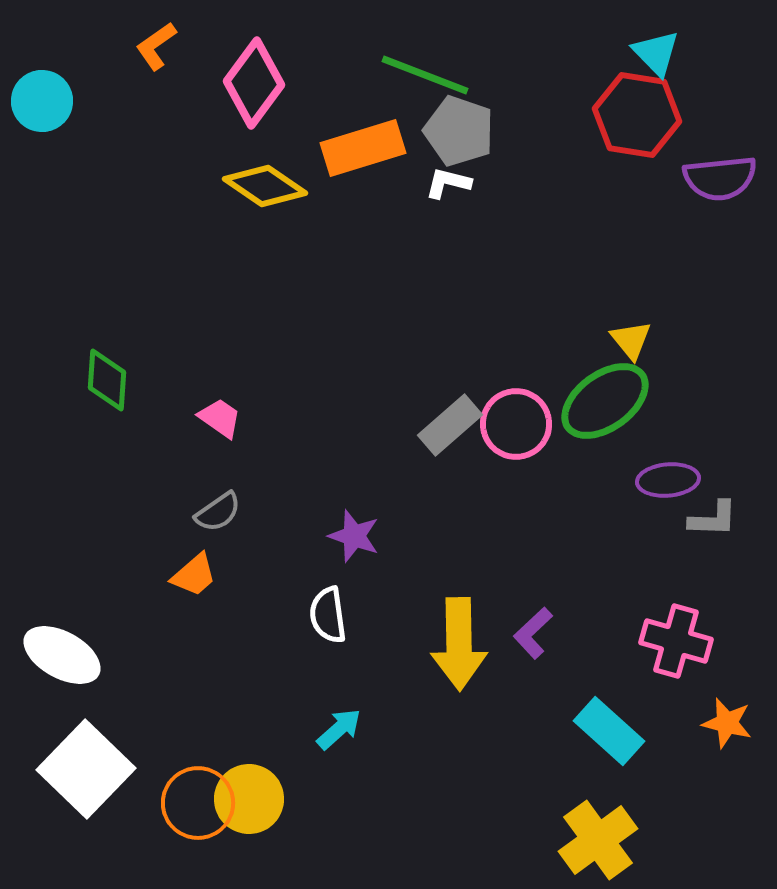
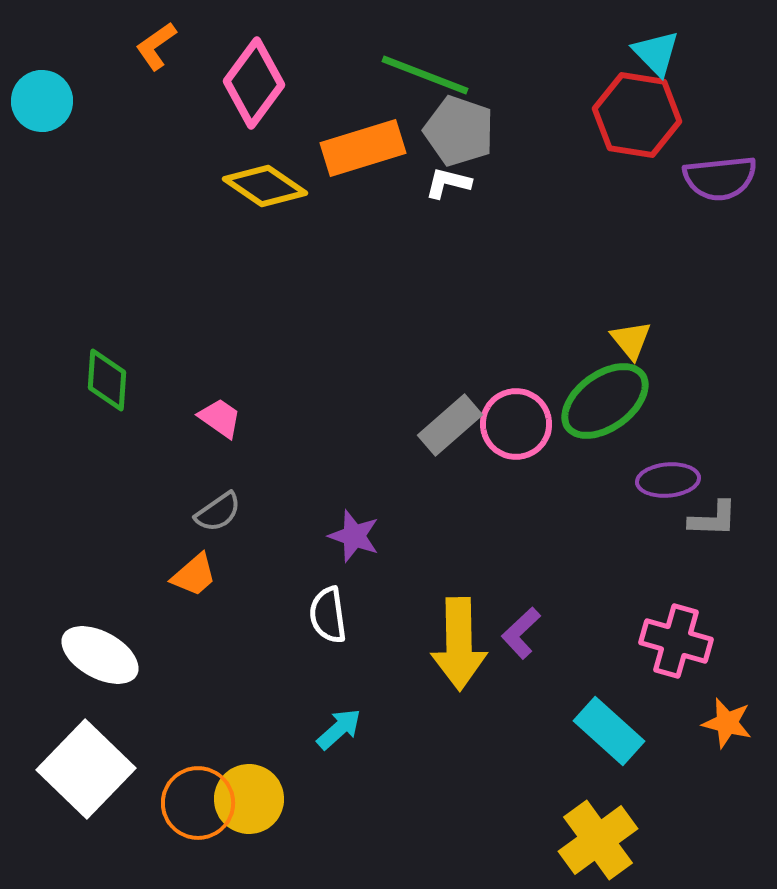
purple L-shape: moved 12 px left
white ellipse: moved 38 px right
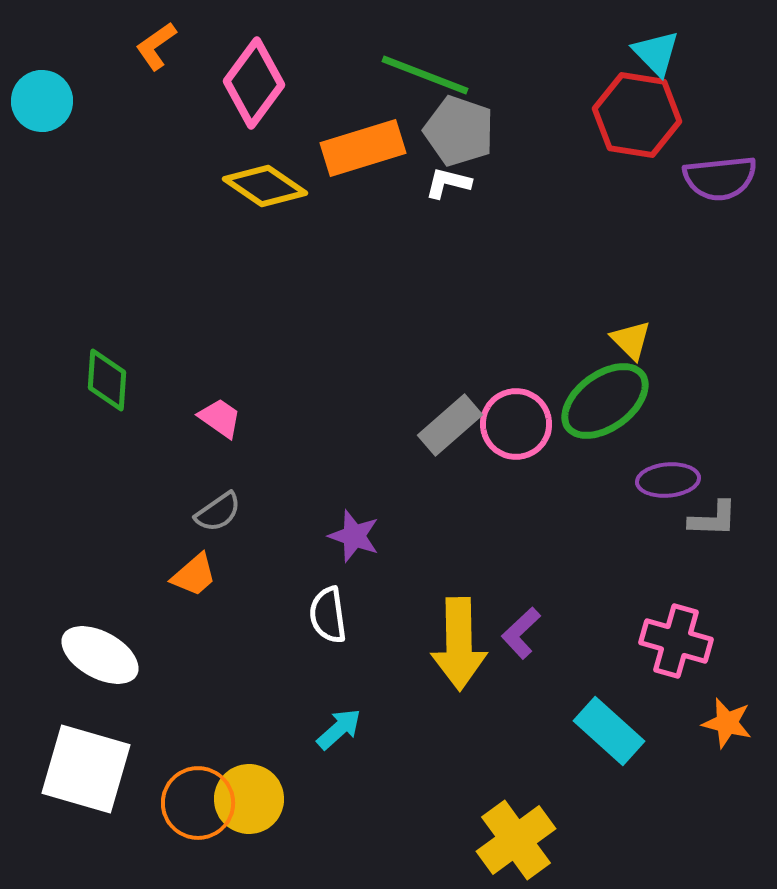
yellow triangle: rotated 6 degrees counterclockwise
white square: rotated 28 degrees counterclockwise
yellow cross: moved 82 px left
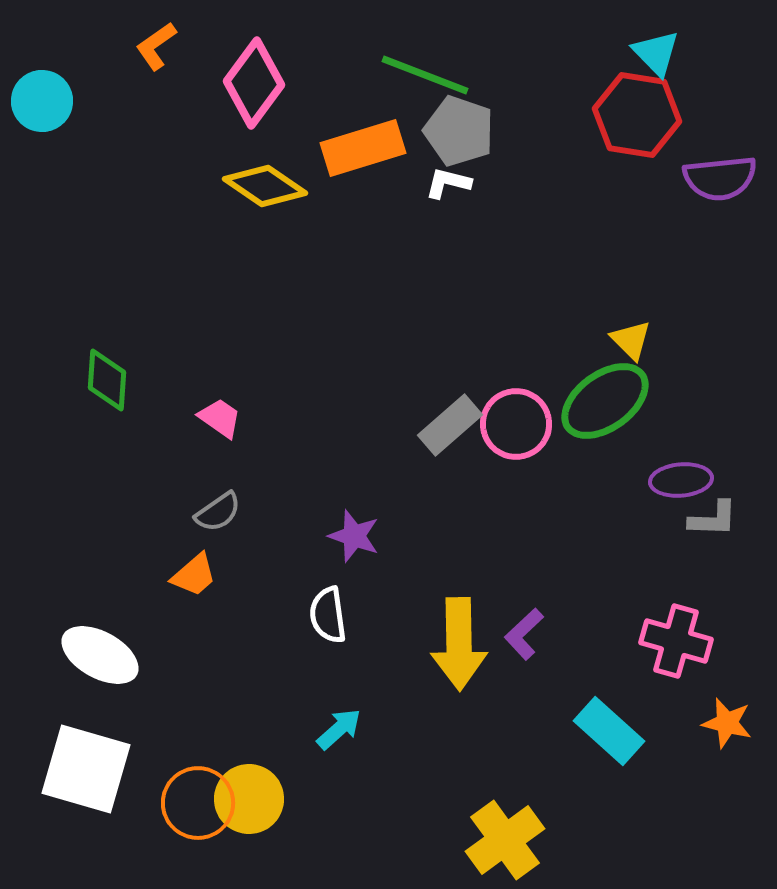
purple ellipse: moved 13 px right
purple L-shape: moved 3 px right, 1 px down
yellow cross: moved 11 px left
